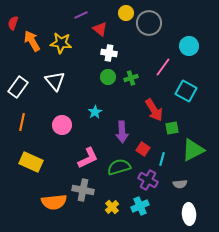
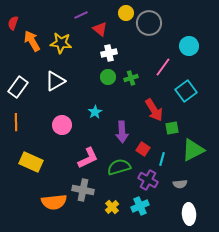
white cross: rotated 21 degrees counterclockwise
white triangle: rotated 40 degrees clockwise
cyan square: rotated 25 degrees clockwise
orange line: moved 6 px left; rotated 12 degrees counterclockwise
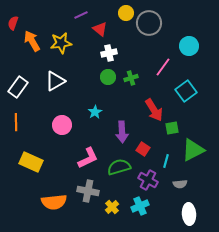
yellow star: rotated 15 degrees counterclockwise
cyan line: moved 4 px right, 2 px down
gray cross: moved 5 px right, 1 px down
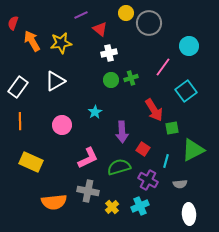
green circle: moved 3 px right, 3 px down
orange line: moved 4 px right, 1 px up
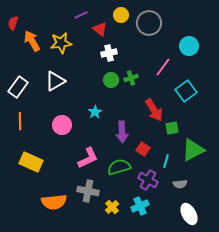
yellow circle: moved 5 px left, 2 px down
white ellipse: rotated 25 degrees counterclockwise
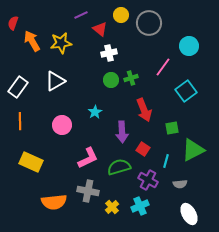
red arrow: moved 10 px left; rotated 10 degrees clockwise
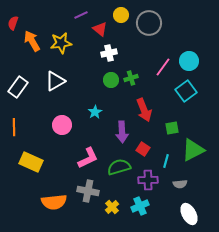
cyan circle: moved 15 px down
orange line: moved 6 px left, 6 px down
purple cross: rotated 30 degrees counterclockwise
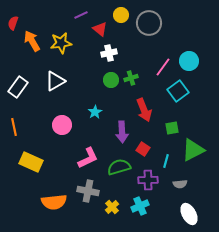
cyan square: moved 8 px left
orange line: rotated 12 degrees counterclockwise
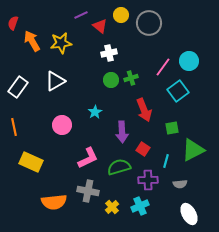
red triangle: moved 3 px up
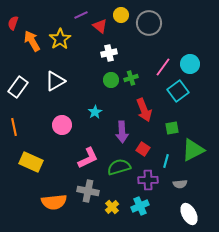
yellow star: moved 1 px left, 4 px up; rotated 25 degrees counterclockwise
cyan circle: moved 1 px right, 3 px down
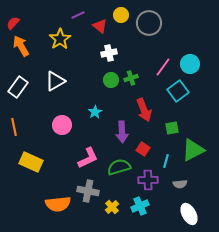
purple line: moved 3 px left
red semicircle: rotated 24 degrees clockwise
orange arrow: moved 11 px left, 5 px down
orange semicircle: moved 4 px right, 2 px down
